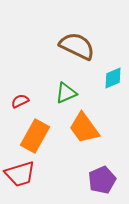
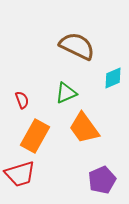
red semicircle: moved 2 px right, 1 px up; rotated 96 degrees clockwise
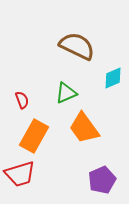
orange rectangle: moved 1 px left
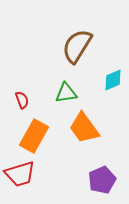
brown semicircle: rotated 84 degrees counterclockwise
cyan diamond: moved 2 px down
green triangle: rotated 15 degrees clockwise
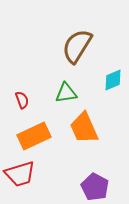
orange trapezoid: rotated 12 degrees clockwise
orange rectangle: rotated 36 degrees clockwise
purple pentagon: moved 7 px left, 7 px down; rotated 20 degrees counterclockwise
